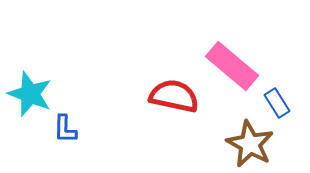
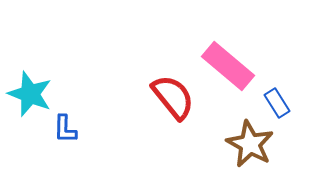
pink rectangle: moved 4 px left
red semicircle: moved 1 px left, 1 px down; rotated 39 degrees clockwise
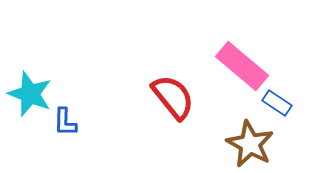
pink rectangle: moved 14 px right
blue rectangle: rotated 24 degrees counterclockwise
blue L-shape: moved 7 px up
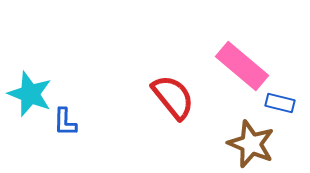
blue rectangle: moved 3 px right; rotated 20 degrees counterclockwise
brown star: moved 1 px right; rotated 6 degrees counterclockwise
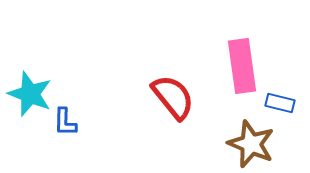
pink rectangle: rotated 42 degrees clockwise
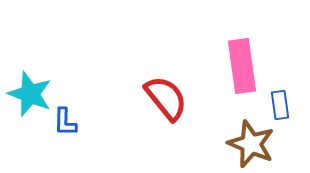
red semicircle: moved 7 px left, 1 px down
blue rectangle: moved 2 px down; rotated 68 degrees clockwise
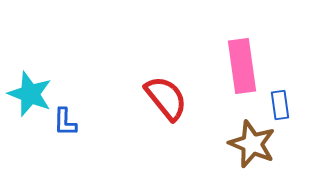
brown star: moved 1 px right
